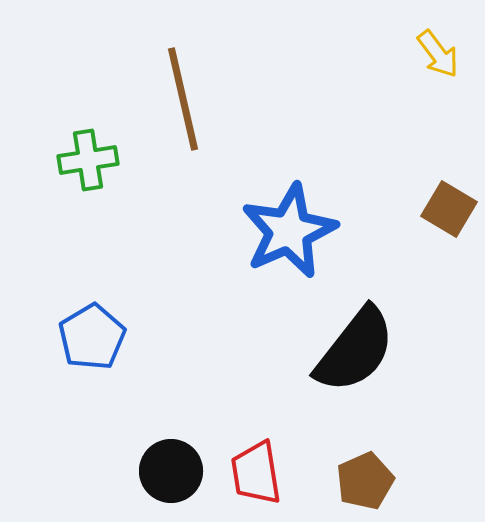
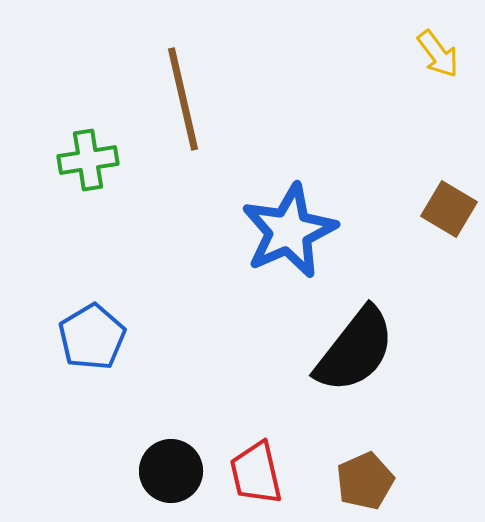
red trapezoid: rotated 4 degrees counterclockwise
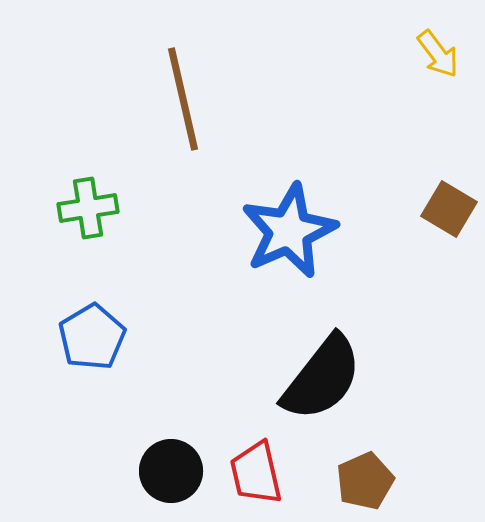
green cross: moved 48 px down
black semicircle: moved 33 px left, 28 px down
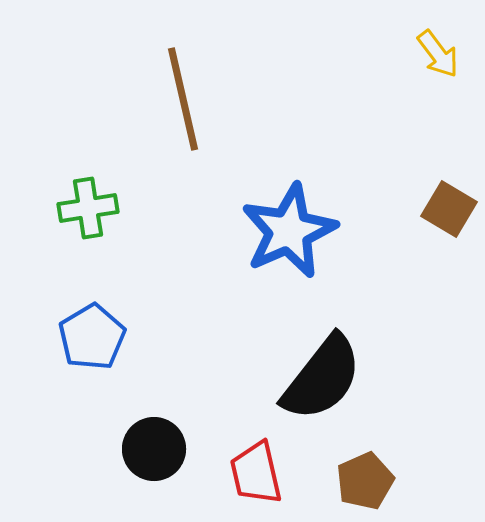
black circle: moved 17 px left, 22 px up
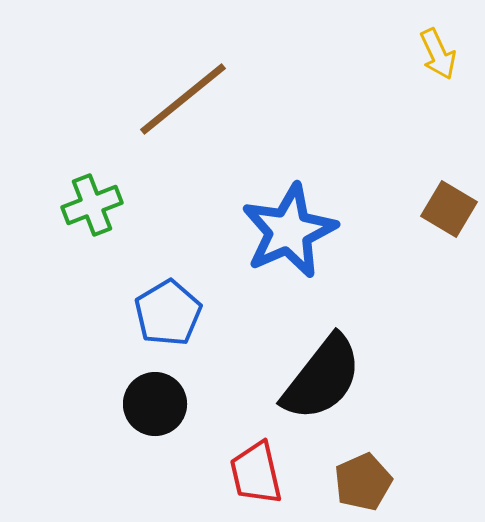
yellow arrow: rotated 12 degrees clockwise
brown line: rotated 64 degrees clockwise
green cross: moved 4 px right, 3 px up; rotated 12 degrees counterclockwise
blue pentagon: moved 76 px right, 24 px up
black circle: moved 1 px right, 45 px up
brown pentagon: moved 2 px left, 1 px down
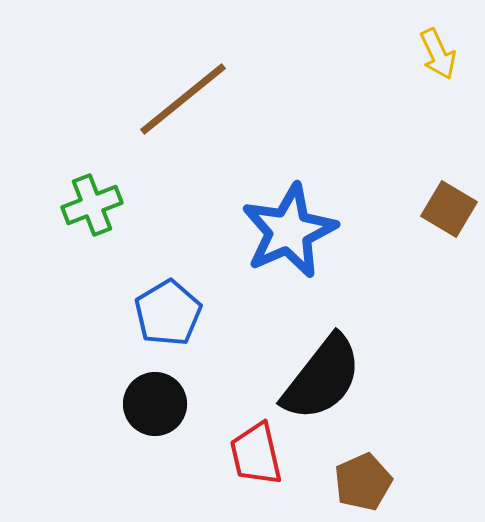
red trapezoid: moved 19 px up
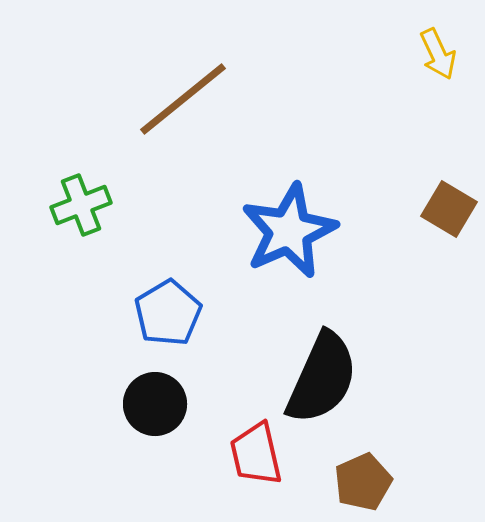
green cross: moved 11 px left
black semicircle: rotated 14 degrees counterclockwise
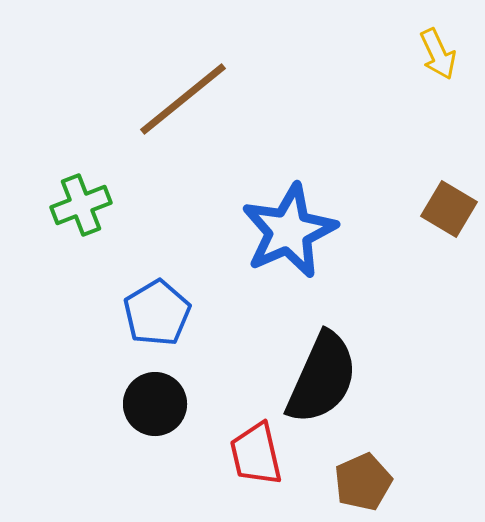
blue pentagon: moved 11 px left
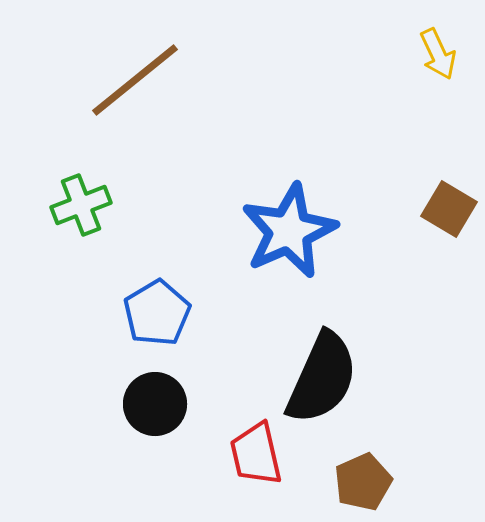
brown line: moved 48 px left, 19 px up
